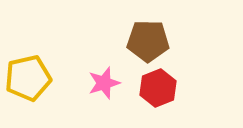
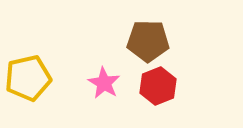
pink star: rotated 24 degrees counterclockwise
red hexagon: moved 2 px up
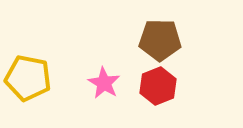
brown pentagon: moved 12 px right, 1 px up
yellow pentagon: rotated 24 degrees clockwise
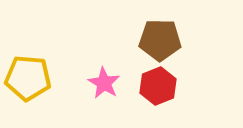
yellow pentagon: rotated 6 degrees counterclockwise
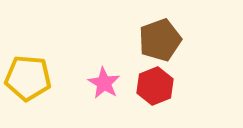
brown pentagon: rotated 21 degrees counterclockwise
red hexagon: moved 3 px left
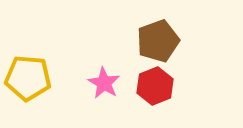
brown pentagon: moved 2 px left, 1 px down
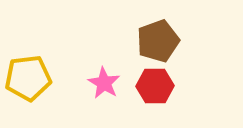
yellow pentagon: rotated 12 degrees counterclockwise
red hexagon: rotated 21 degrees clockwise
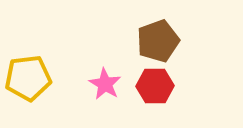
pink star: moved 1 px right, 1 px down
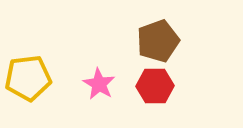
pink star: moved 6 px left
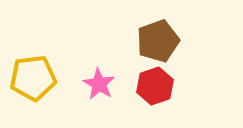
yellow pentagon: moved 5 px right
red hexagon: rotated 18 degrees counterclockwise
